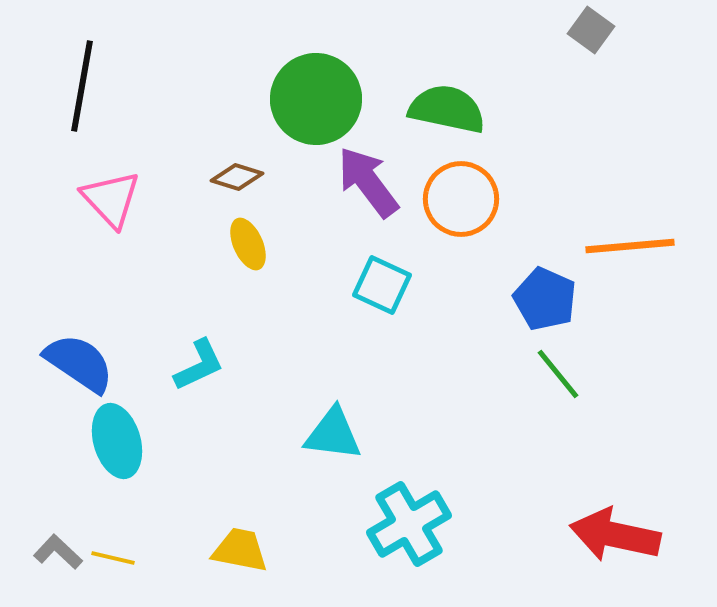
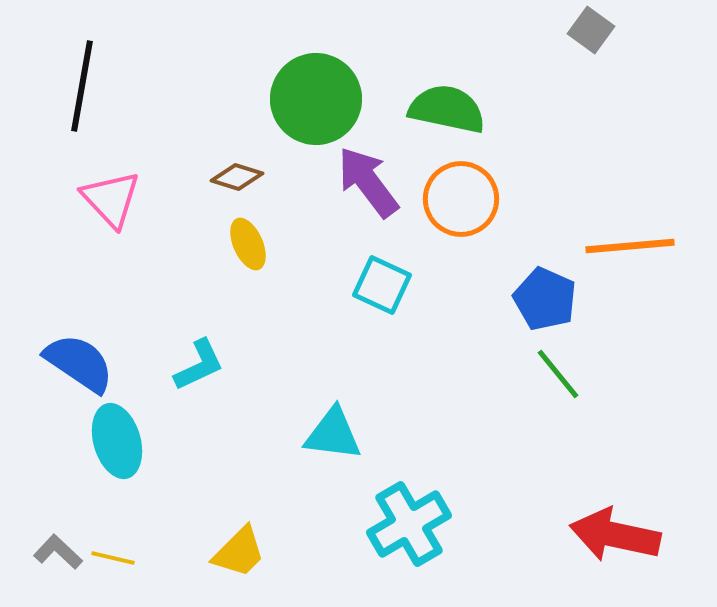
yellow trapezoid: moved 1 px left, 2 px down; rotated 124 degrees clockwise
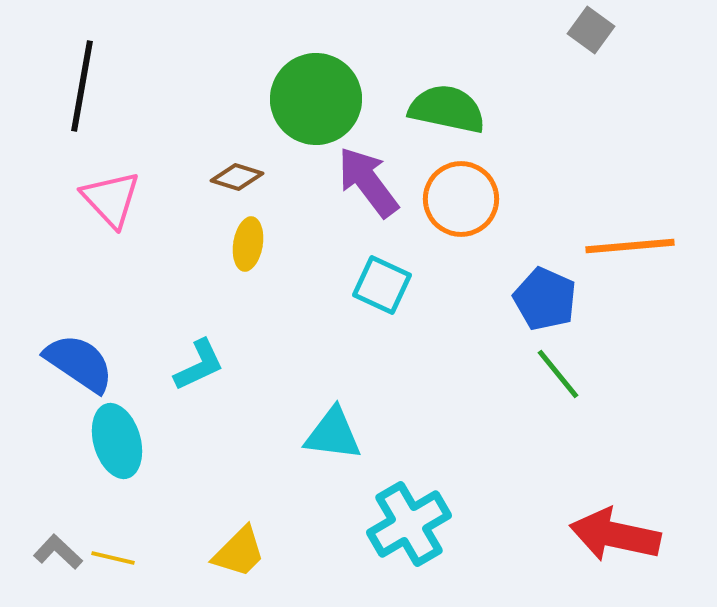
yellow ellipse: rotated 33 degrees clockwise
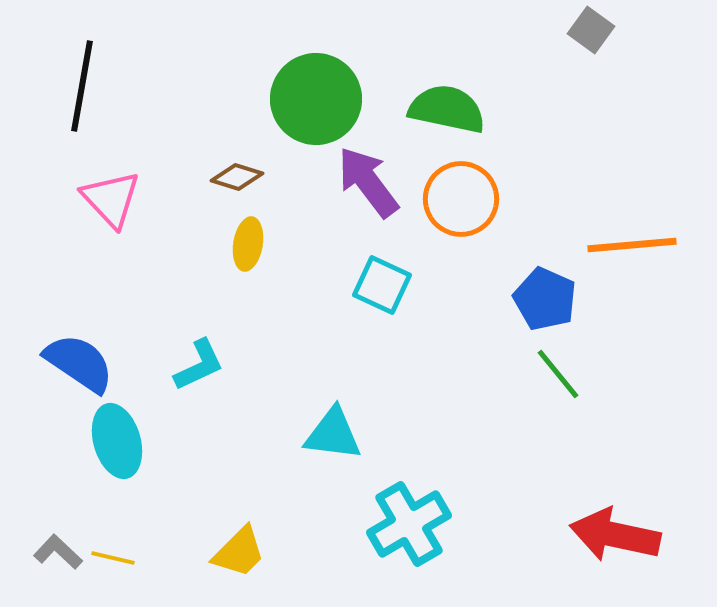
orange line: moved 2 px right, 1 px up
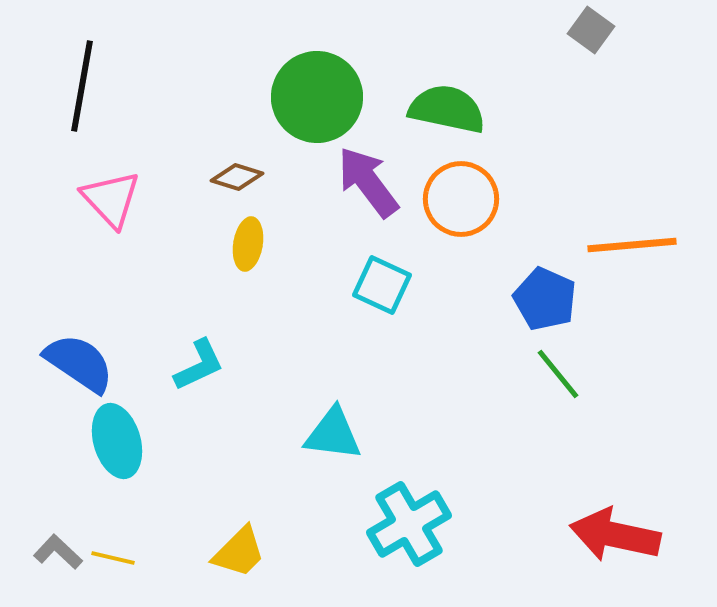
green circle: moved 1 px right, 2 px up
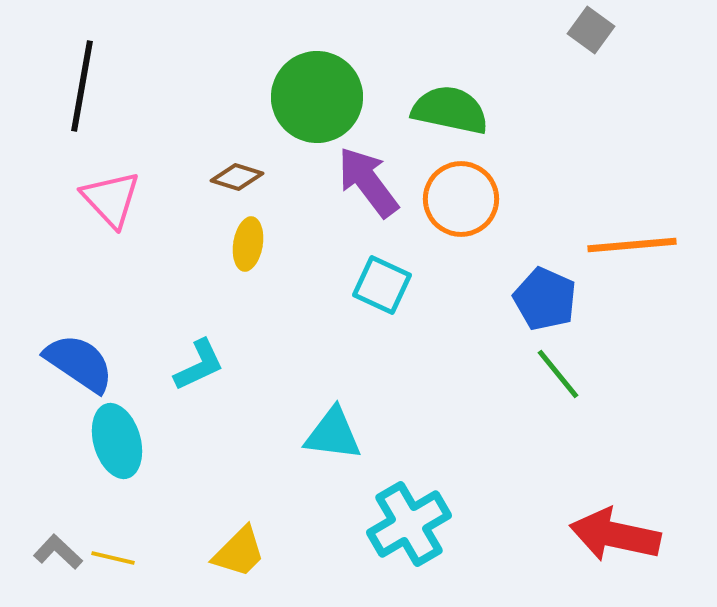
green semicircle: moved 3 px right, 1 px down
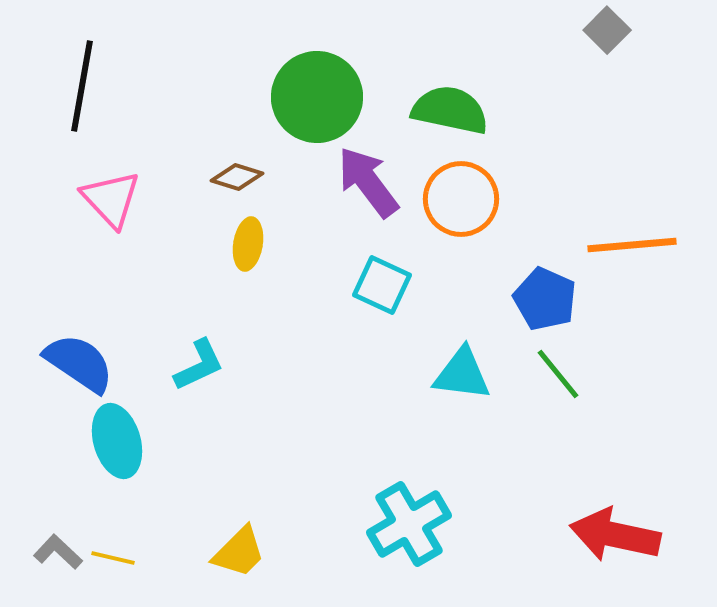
gray square: moved 16 px right; rotated 9 degrees clockwise
cyan triangle: moved 129 px right, 60 px up
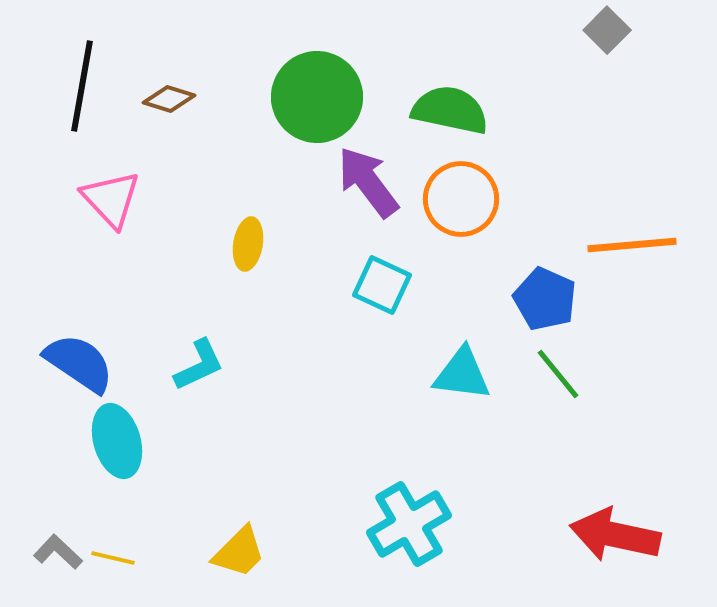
brown diamond: moved 68 px left, 78 px up
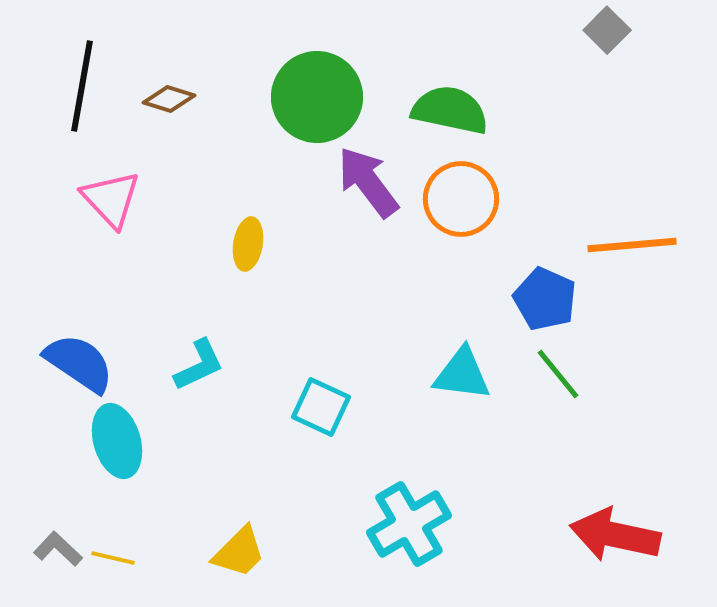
cyan square: moved 61 px left, 122 px down
gray L-shape: moved 3 px up
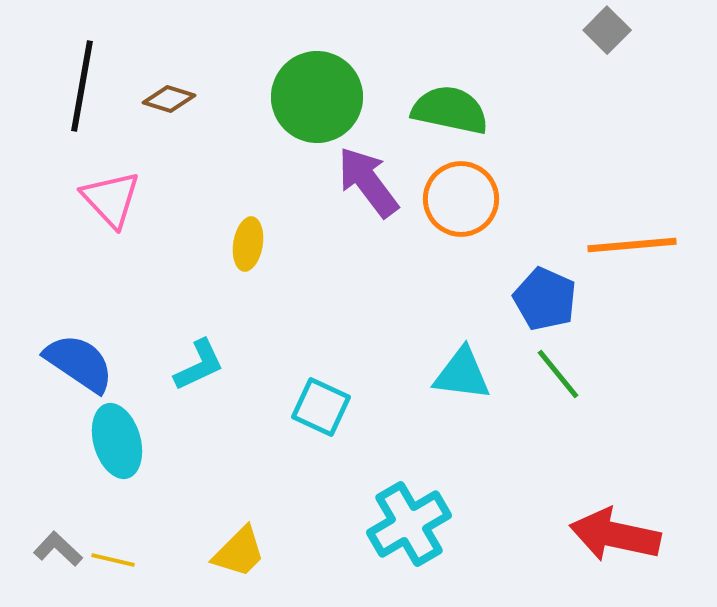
yellow line: moved 2 px down
